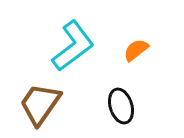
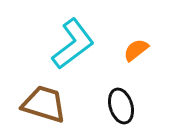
cyan L-shape: moved 2 px up
brown trapezoid: moved 4 px right; rotated 72 degrees clockwise
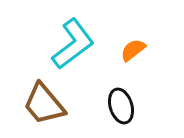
orange semicircle: moved 3 px left
brown trapezoid: rotated 147 degrees counterclockwise
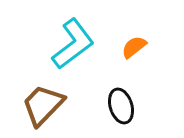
orange semicircle: moved 1 px right, 3 px up
brown trapezoid: moved 1 px left, 1 px down; rotated 84 degrees clockwise
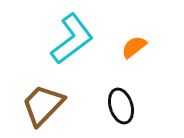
cyan L-shape: moved 1 px left, 5 px up
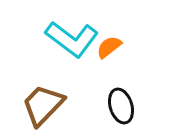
cyan L-shape: rotated 74 degrees clockwise
orange semicircle: moved 25 px left
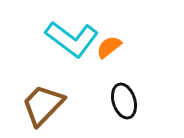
black ellipse: moved 3 px right, 5 px up
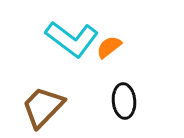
black ellipse: rotated 12 degrees clockwise
brown trapezoid: moved 2 px down
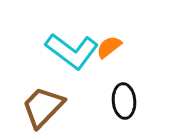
cyan L-shape: moved 12 px down
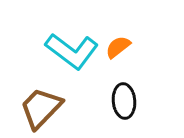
orange semicircle: moved 9 px right
brown trapezoid: moved 2 px left, 1 px down
